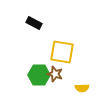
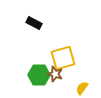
yellow square: moved 1 px right, 6 px down; rotated 25 degrees counterclockwise
yellow semicircle: rotated 128 degrees clockwise
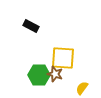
black rectangle: moved 3 px left, 3 px down
yellow square: rotated 20 degrees clockwise
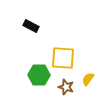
brown star: moved 11 px right, 13 px down
yellow semicircle: moved 6 px right, 9 px up
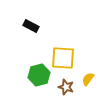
green hexagon: rotated 15 degrees counterclockwise
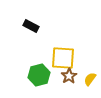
yellow semicircle: moved 2 px right
brown star: moved 3 px right, 11 px up; rotated 21 degrees clockwise
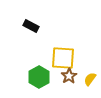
green hexagon: moved 2 px down; rotated 15 degrees counterclockwise
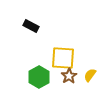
yellow semicircle: moved 4 px up
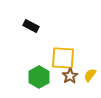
brown star: moved 1 px right
